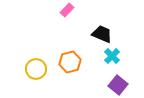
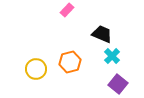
purple square: moved 1 px up
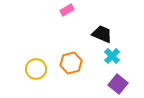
pink rectangle: rotated 16 degrees clockwise
orange hexagon: moved 1 px right, 1 px down
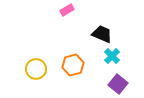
orange hexagon: moved 2 px right, 2 px down
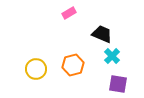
pink rectangle: moved 2 px right, 3 px down
purple square: rotated 30 degrees counterclockwise
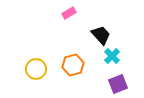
black trapezoid: moved 1 px left, 1 px down; rotated 25 degrees clockwise
purple square: rotated 30 degrees counterclockwise
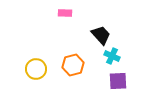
pink rectangle: moved 4 px left; rotated 32 degrees clockwise
cyan cross: rotated 21 degrees counterclockwise
purple square: moved 3 px up; rotated 18 degrees clockwise
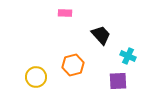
cyan cross: moved 16 px right
yellow circle: moved 8 px down
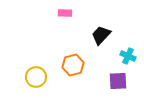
black trapezoid: rotated 95 degrees counterclockwise
